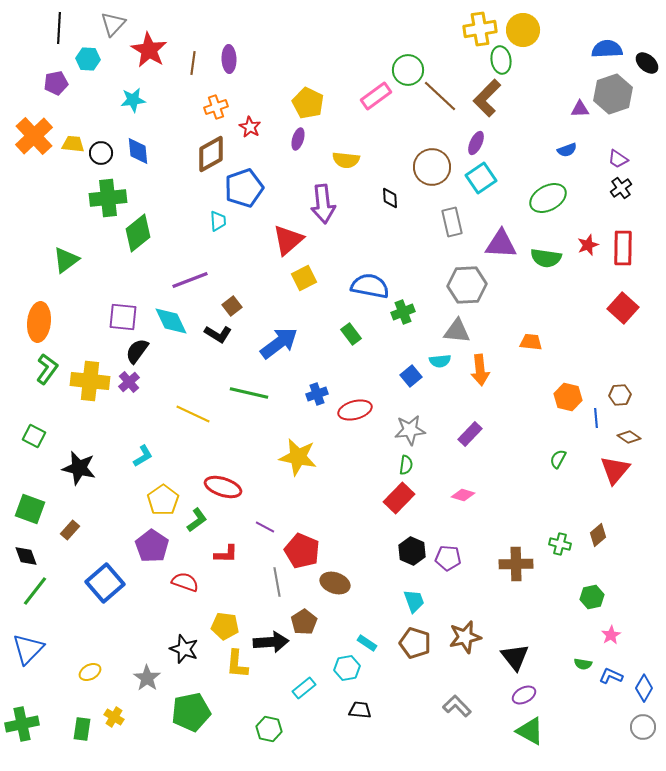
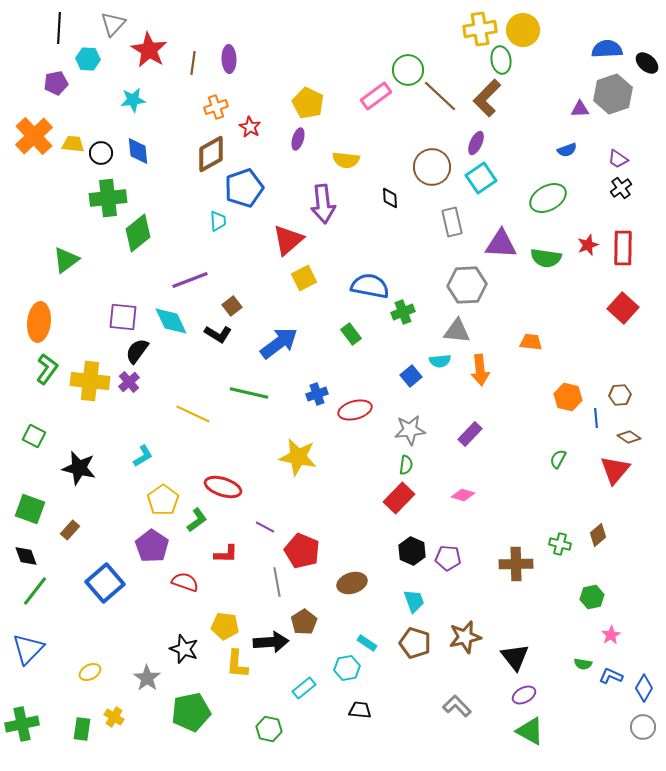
brown ellipse at (335, 583): moved 17 px right; rotated 36 degrees counterclockwise
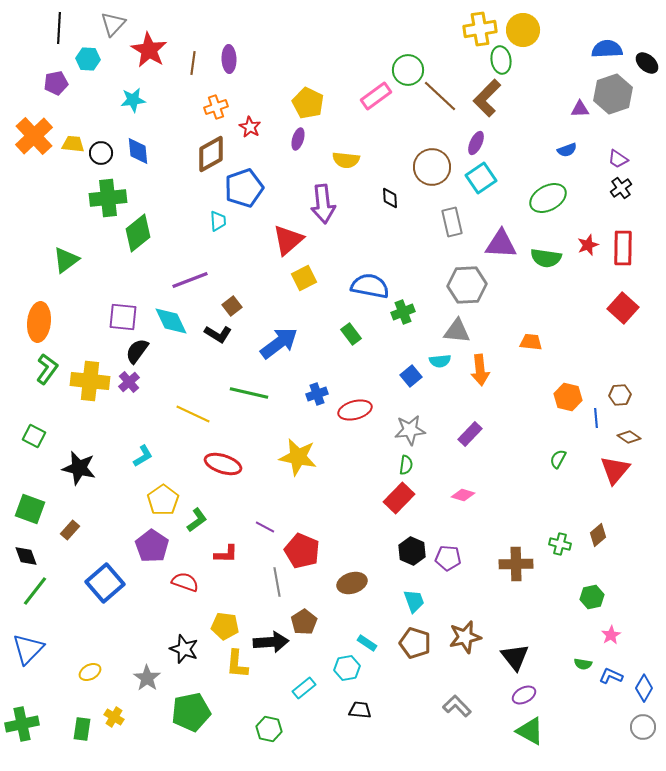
red ellipse at (223, 487): moved 23 px up
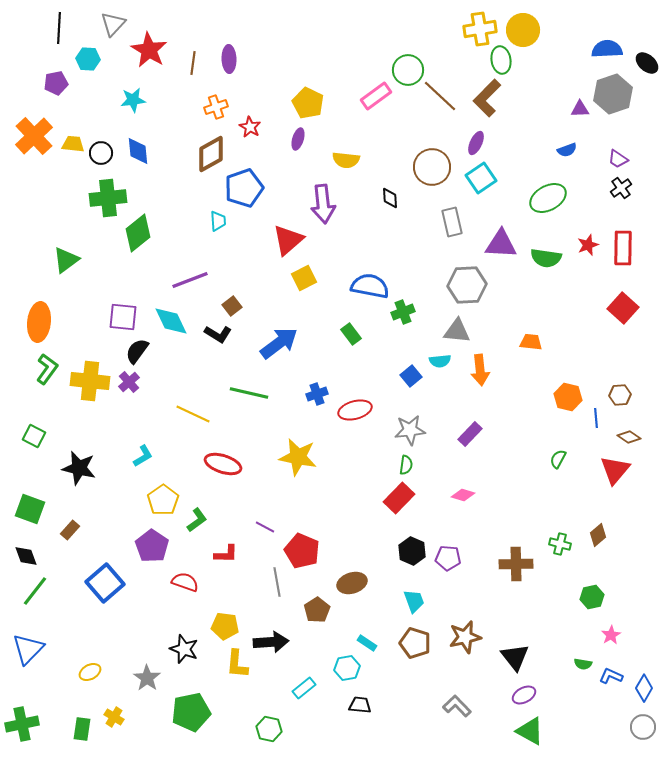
brown pentagon at (304, 622): moved 13 px right, 12 px up
black trapezoid at (360, 710): moved 5 px up
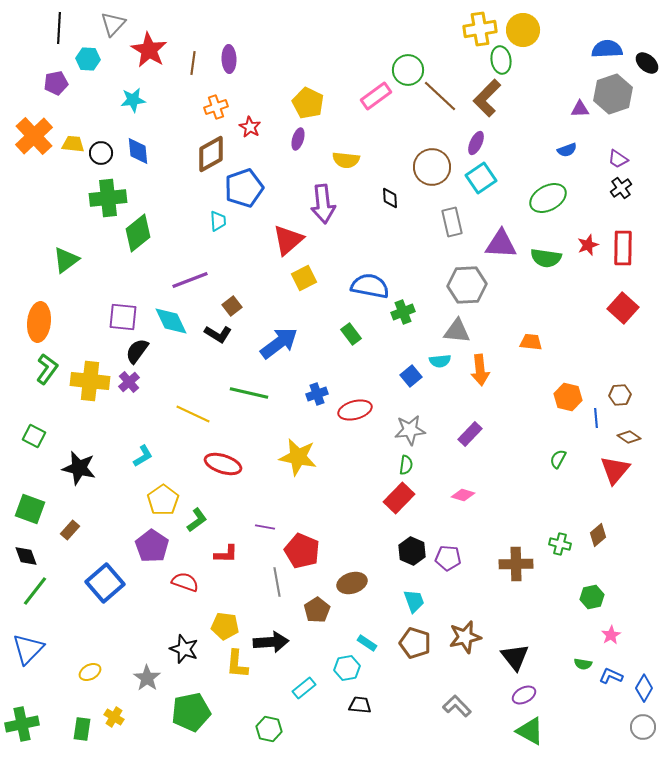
purple line at (265, 527): rotated 18 degrees counterclockwise
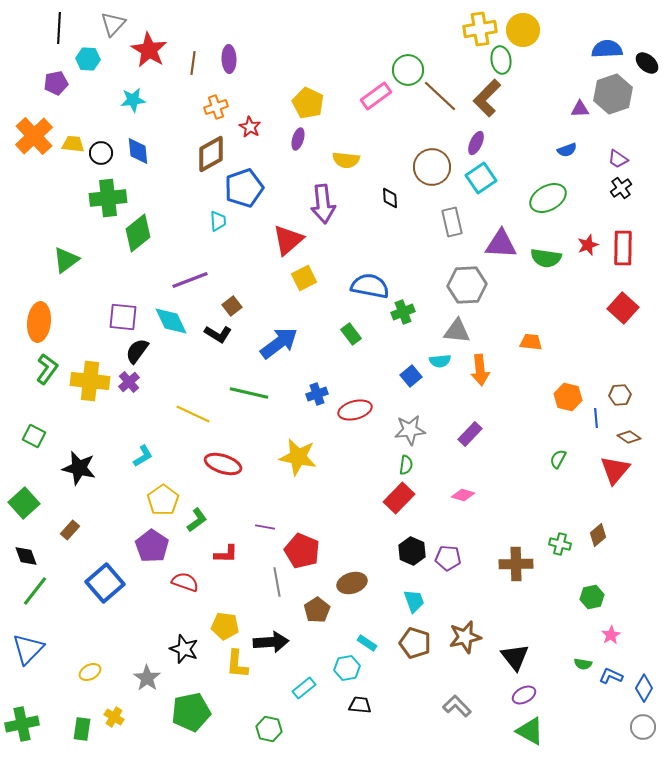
green square at (30, 509): moved 6 px left, 6 px up; rotated 28 degrees clockwise
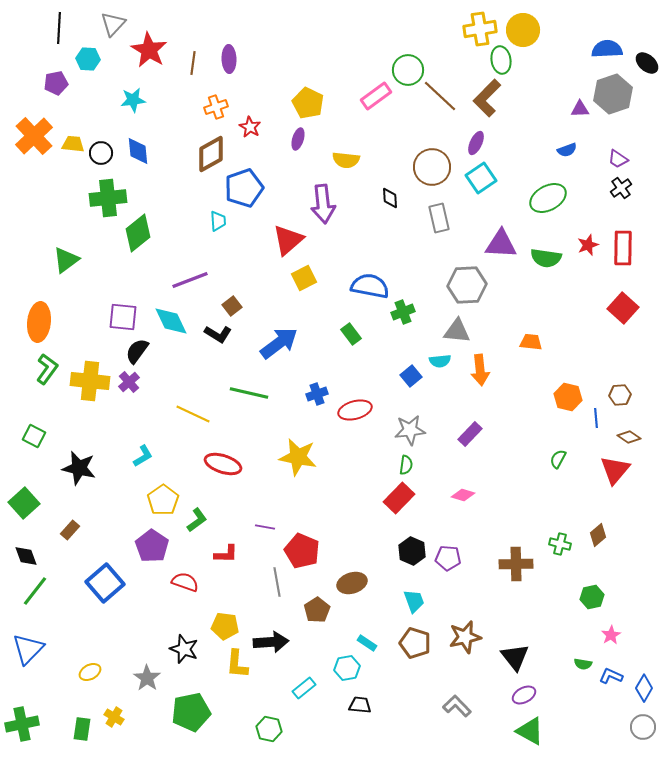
gray rectangle at (452, 222): moved 13 px left, 4 px up
